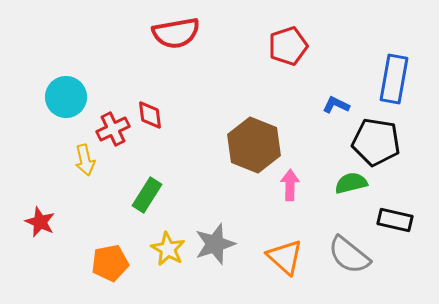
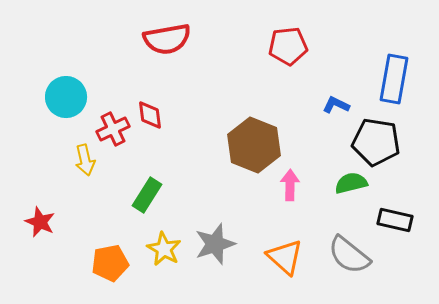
red semicircle: moved 9 px left, 6 px down
red pentagon: rotated 12 degrees clockwise
yellow star: moved 4 px left
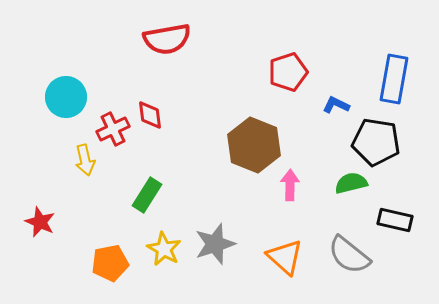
red pentagon: moved 26 px down; rotated 12 degrees counterclockwise
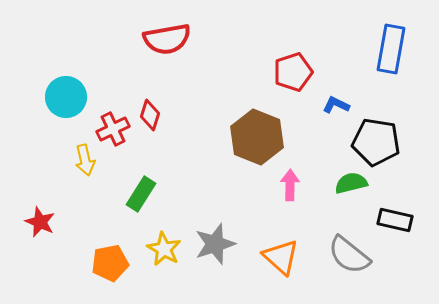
red pentagon: moved 5 px right
blue rectangle: moved 3 px left, 30 px up
red diamond: rotated 24 degrees clockwise
brown hexagon: moved 3 px right, 8 px up
green rectangle: moved 6 px left, 1 px up
orange triangle: moved 4 px left
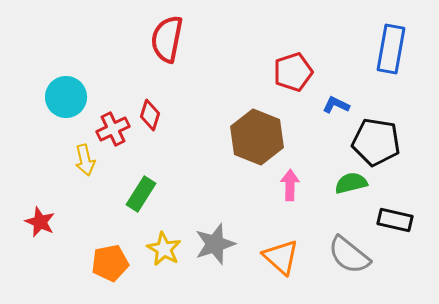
red semicircle: rotated 111 degrees clockwise
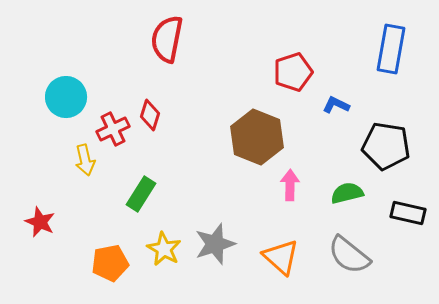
black pentagon: moved 10 px right, 4 px down
green semicircle: moved 4 px left, 10 px down
black rectangle: moved 13 px right, 7 px up
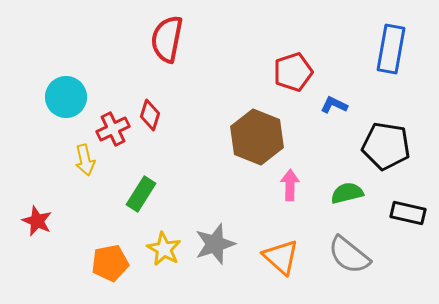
blue L-shape: moved 2 px left
red star: moved 3 px left, 1 px up
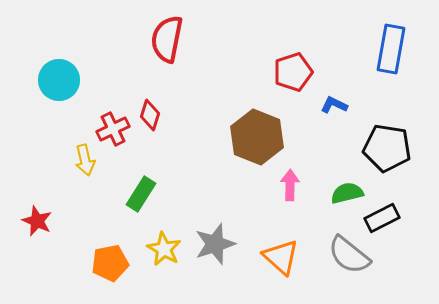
cyan circle: moved 7 px left, 17 px up
black pentagon: moved 1 px right, 2 px down
black rectangle: moved 26 px left, 5 px down; rotated 40 degrees counterclockwise
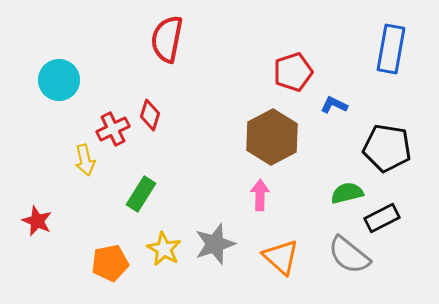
brown hexagon: moved 15 px right; rotated 10 degrees clockwise
pink arrow: moved 30 px left, 10 px down
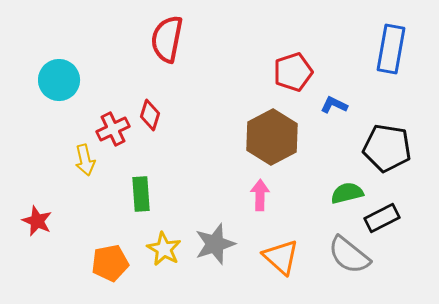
green rectangle: rotated 36 degrees counterclockwise
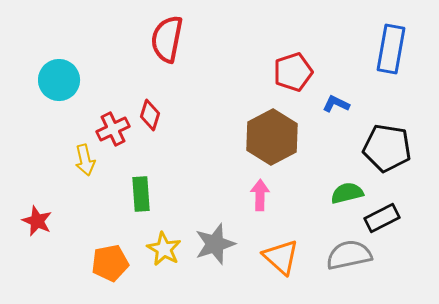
blue L-shape: moved 2 px right, 1 px up
gray semicircle: rotated 129 degrees clockwise
